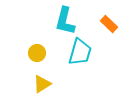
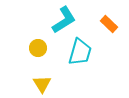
cyan L-shape: moved 1 px left, 1 px up; rotated 136 degrees counterclockwise
yellow circle: moved 1 px right, 5 px up
yellow triangle: rotated 30 degrees counterclockwise
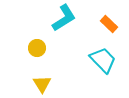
cyan L-shape: moved 2 px up
yellow circle: moved 1 px left
cyan trapezoid: moved 23 px right, 8 px down; rotated 60 degrees counterclockwise
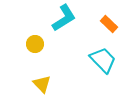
yellow circle: moved 2 px left, 4 px up
yellow triangle: rotated 12 degrees counterclockwise
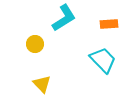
orange rectangle: rotated 48 degrees counterclockwise
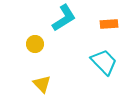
cyan trapezoid: moved 1 px right, 2 px down
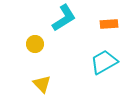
cyan trapezoid: rotated 76 degrees counterclockwise
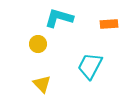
cyan L-shape: moved 5 px left; rotated 132 degrees counterclockwise
yellow circle: moved 3 px right
cyan trapezoid: moved 14 px left, 4 px down; rotated 32 degrees counterclockwise
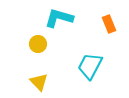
orange rectangle: rotated 72 degrees clockwise
yellow triangle: moved 3 px left, 2 px up
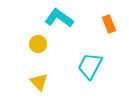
cyan L-shape: rotated 20 degrees clockwise
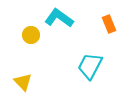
yellow circle: moved 7 px left, 9 px up
yellow triangle: moved 16 px left
